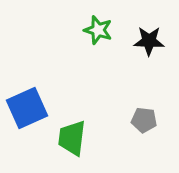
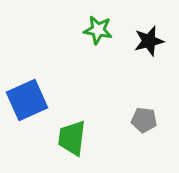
green star: rotated 8 degrees counterclockwise
black star: rotated 16 degrees counterclockwise
blue square: moved 8 px up
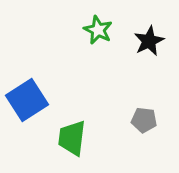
green star: rotated 16 degrees clockwise
black star: rotated 12 degrees counterclockwise
blue square: rotated 9 degrees counterclockwise
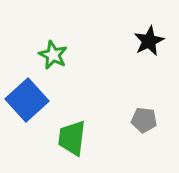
green star: moved 45 px left, 25 px down
blue square: rotated 9 degrees counterclockwise
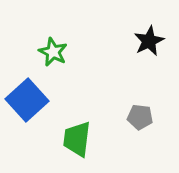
green star: moved 3 px up
gray pentagon: moved 4 px left, 3 px up
green trapezoid: moved 5 px right, 1 px down
